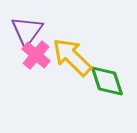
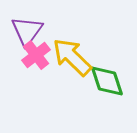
pink cross: rotated 12 degrees clockwise
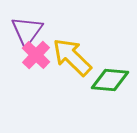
pink cross: rotated 8 degrees counterclockwise
green diamond: moved 3 px right, 1 px up; rotated 66 degrees counterclockwise
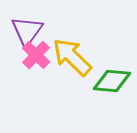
green diamond: moved 2 px right, 1 px down
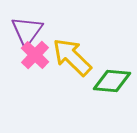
pink cross: moved 1 px left
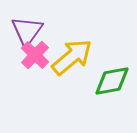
yellow arrow: rotated 96 degrees clockwise
green diamond: rotated 15 degrees counterclockwise
